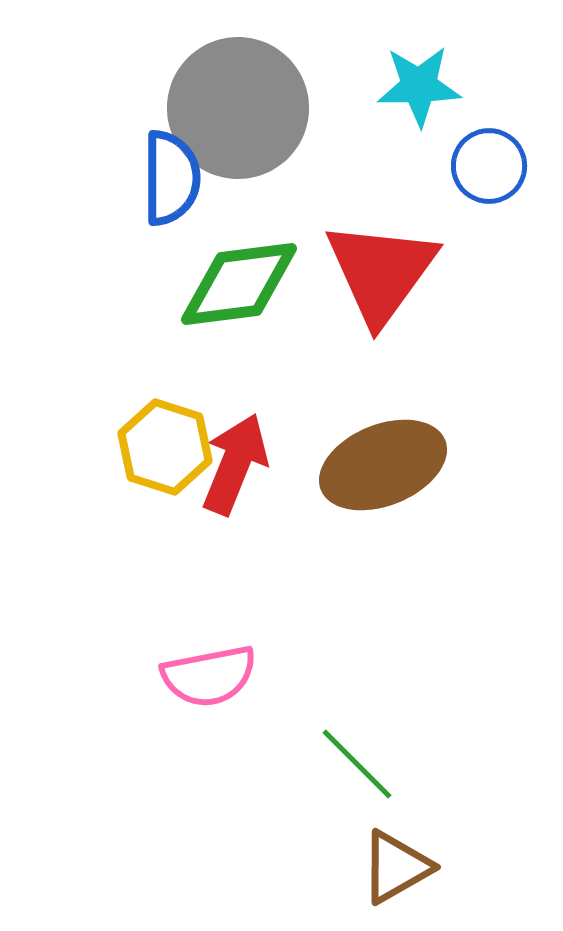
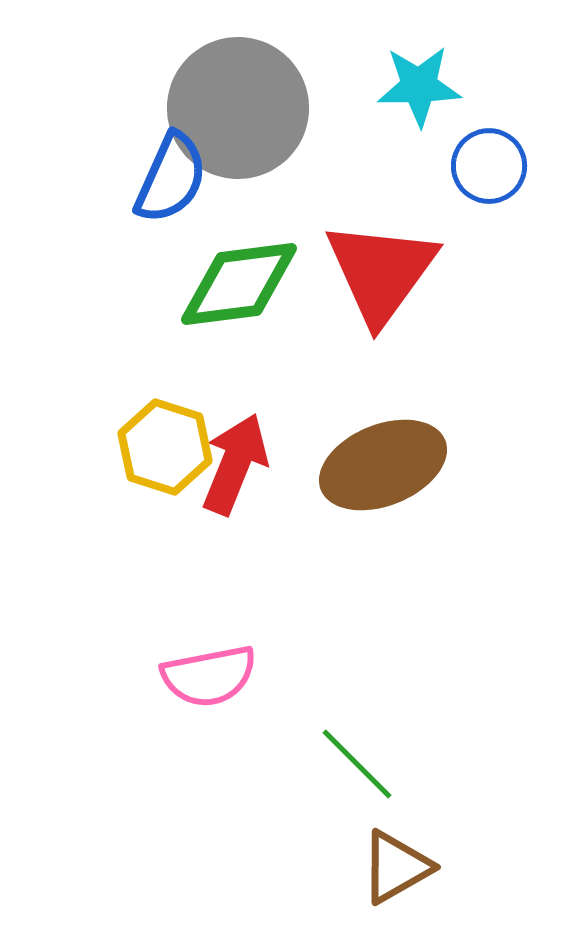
blue semicircle: rotated 24 degrees clockwise
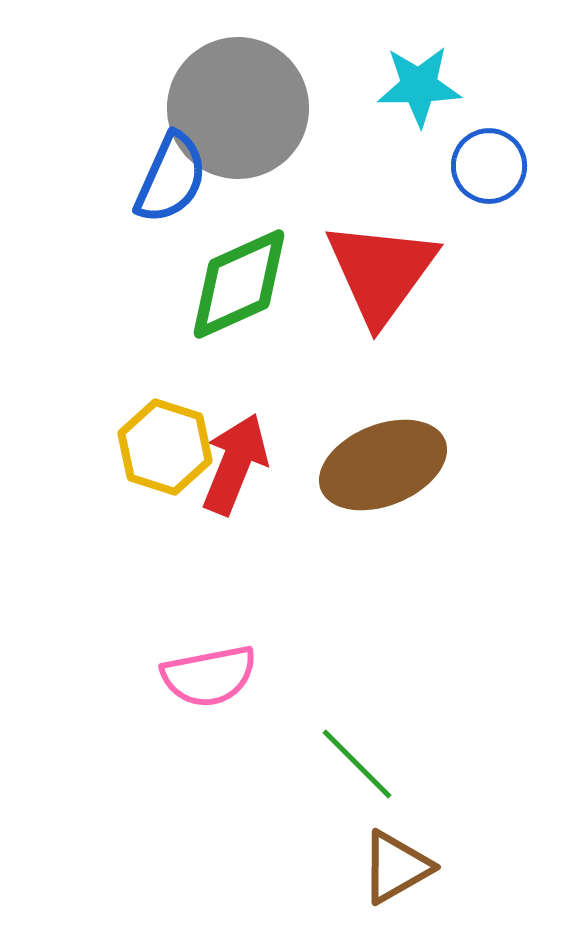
green diamond: rotated 17 degrees counterclockwise
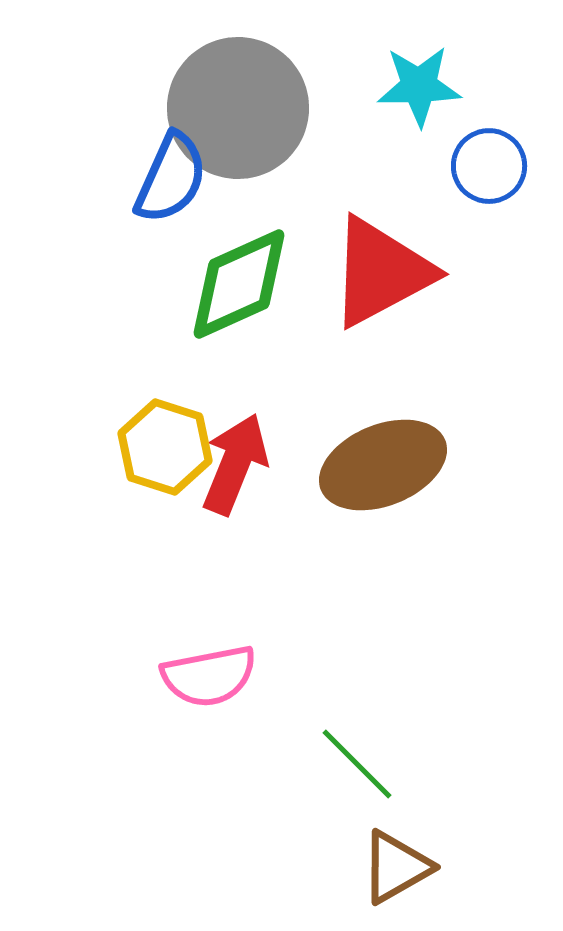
red triangle: rotated 26 degrees clockwise
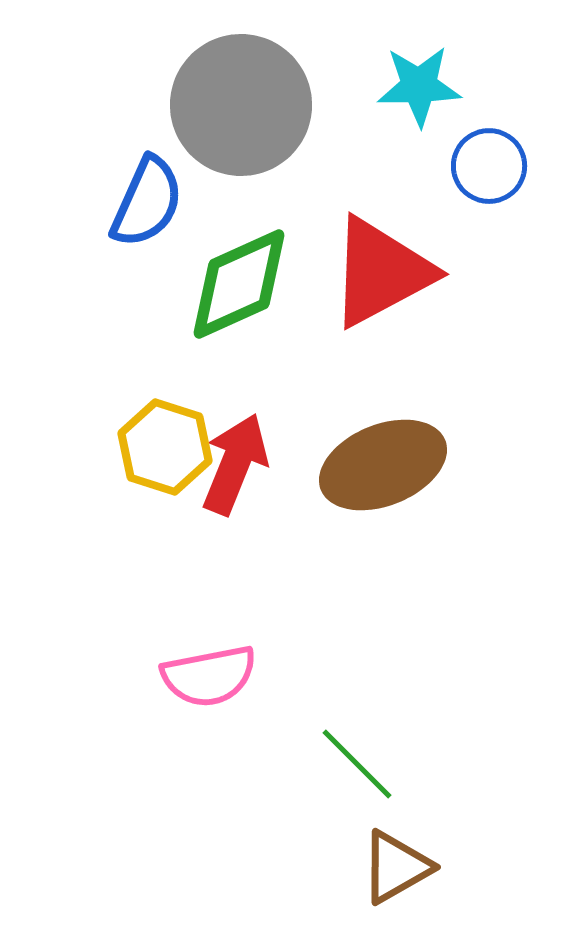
gray circle: moved 3 px right, 3 px up
blue semicircle: moved 24 px left, 24 px down
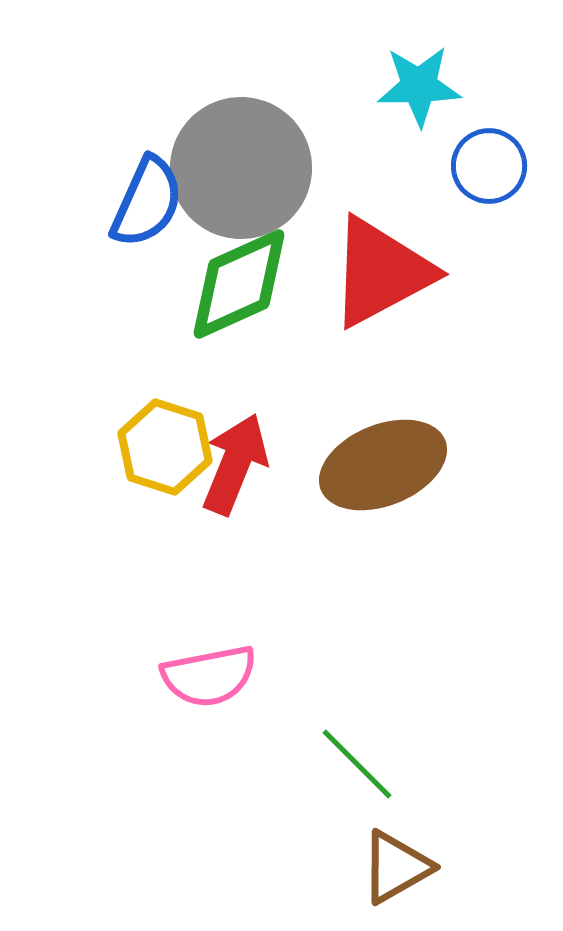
gray circle: moved 63 px down
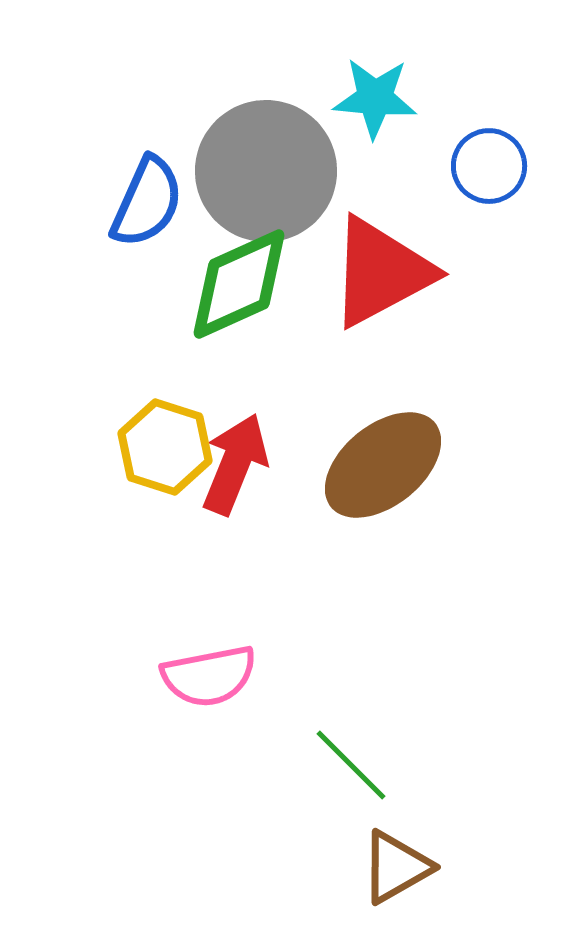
cyan star: moved 44 px left, 12 px down; rotated 6 degrees clockwise
gray circle: moved 25 px right, 3 px down
brown ellipse: rotated 17 degrees counterclockwise
green line: moved 6 px left, 1 px down
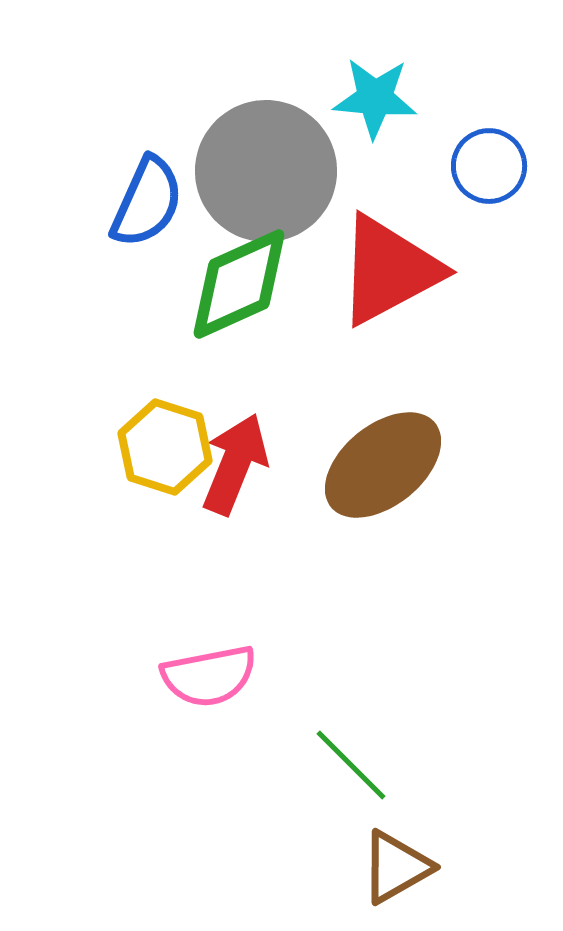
red triangle: moved 8 px right, 2 px up
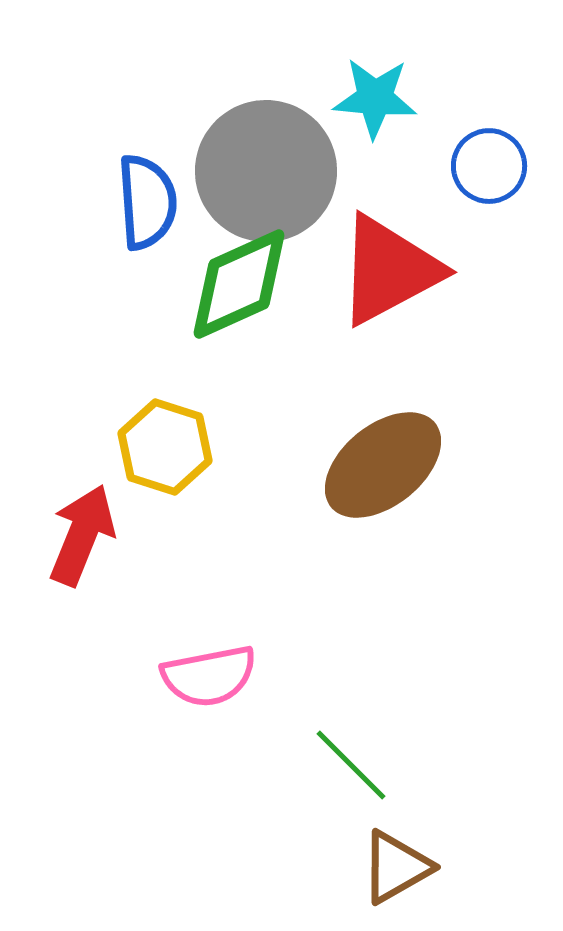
blue semicircle: rotated 28 degrees counterclockwise
red arrow: moved 153 px left, 71 px down
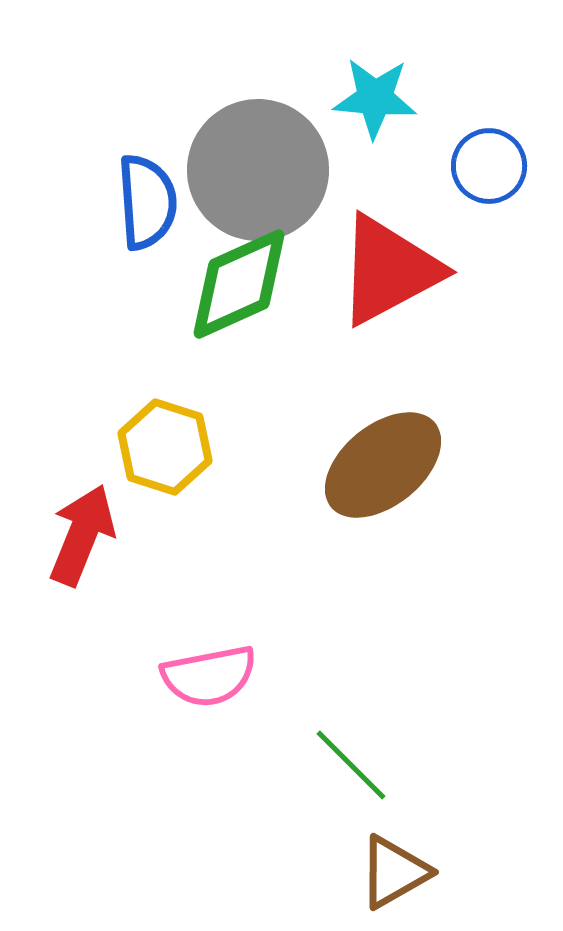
gray circle: moved 8 px left, 1 px up
brown triangle: moved 2 px left, 5 px down
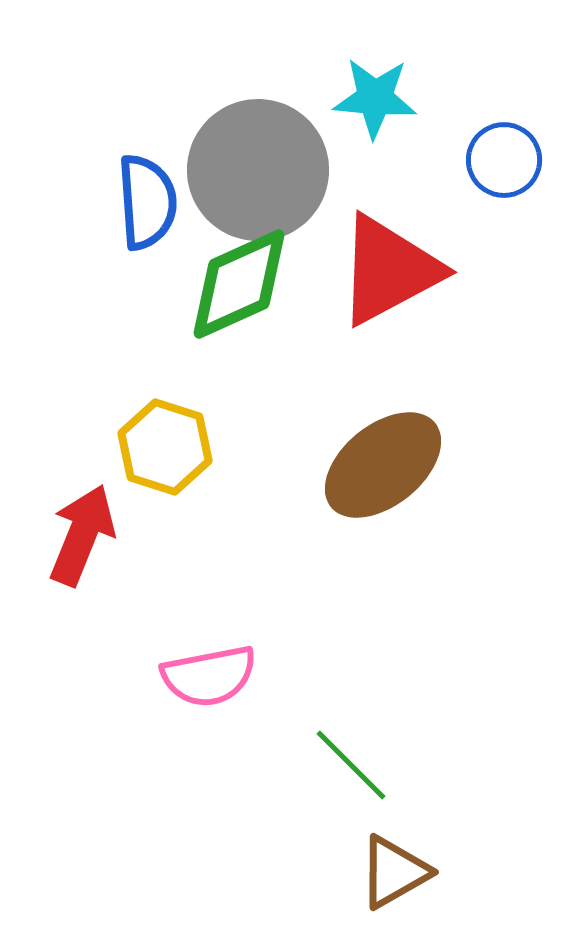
blue circle: moved 15 px right, 6 px up
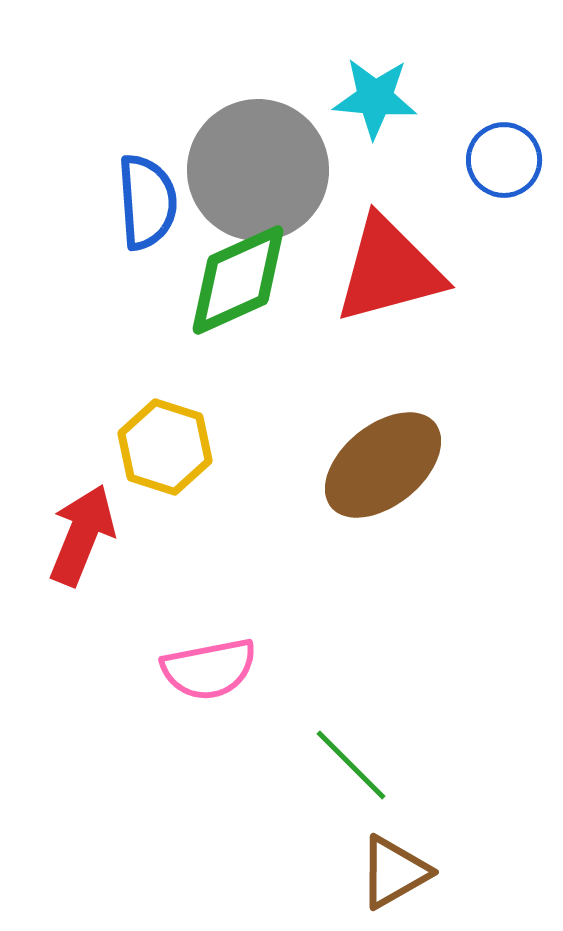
red triangle: rotated 13 degrees clockwise
green diamond: moved 1 px left, 4 px up
pink semicircle: moved 7 px up
